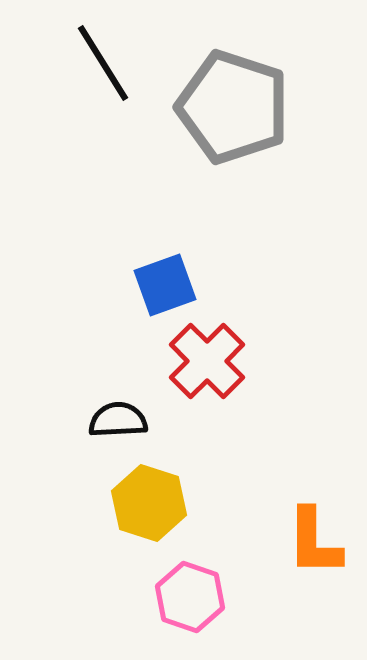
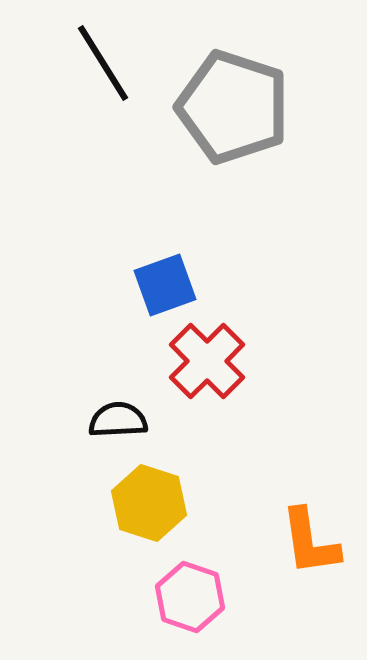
orange L-shape: moved 4 px left; rotated 8 degrees counterclockwise
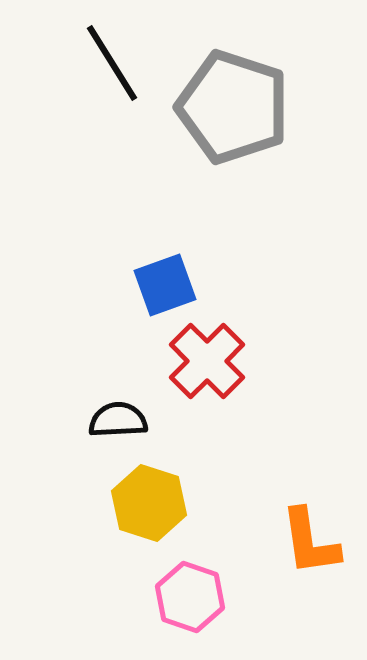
black line: moved 9 px right
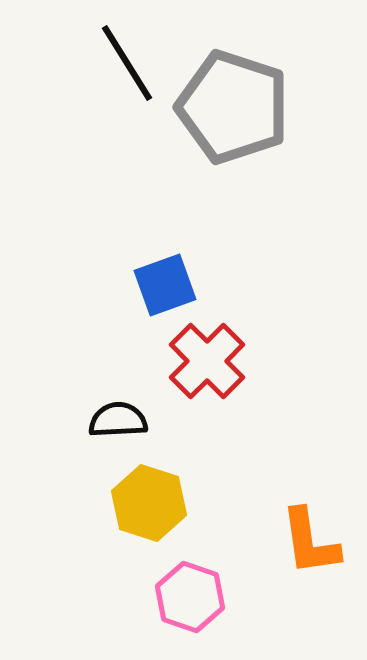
black line: moved 15 px right
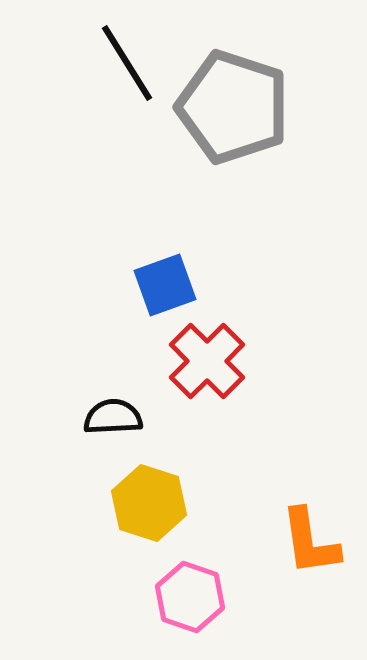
black semicircle: moved 5 px left, 3 px up
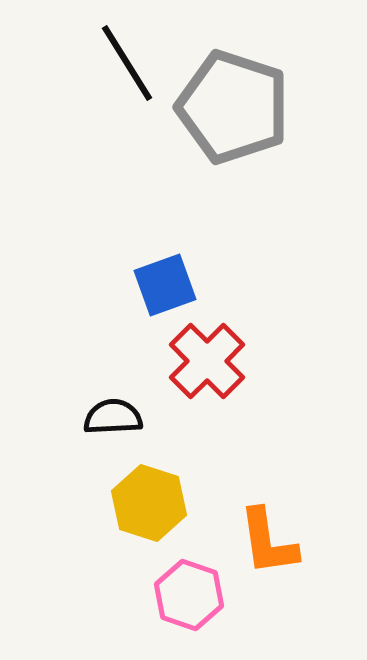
orange L-shape: moved 42 px left
pink hexagon: moved 1 px left, 2 px up
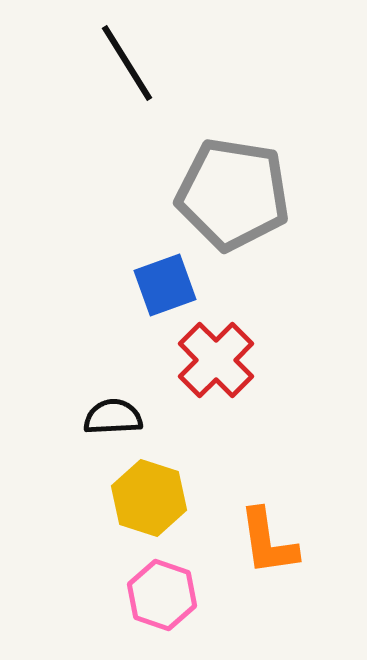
gray pentagon: moved 87 px down; rotated 9 degrees counterclockwise
red cross: moved 9 px right, 1 px up
yellow hexagon: moved 5 px up
pink hexagon: moved 27 px left
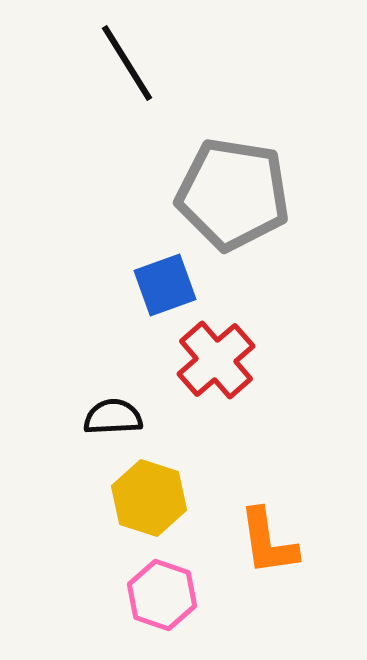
red cross: rotated 4 degrees clockwise
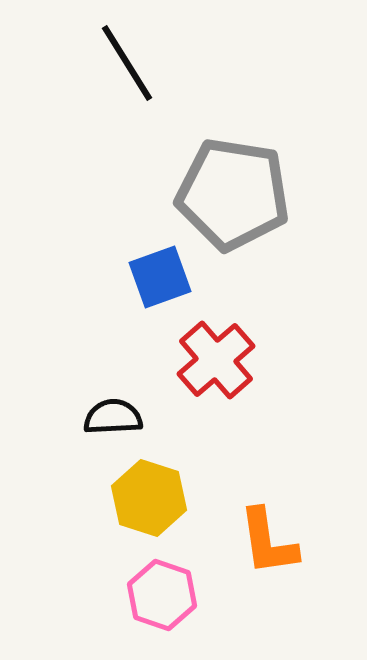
blue square: moved 5 px left, 8 px up
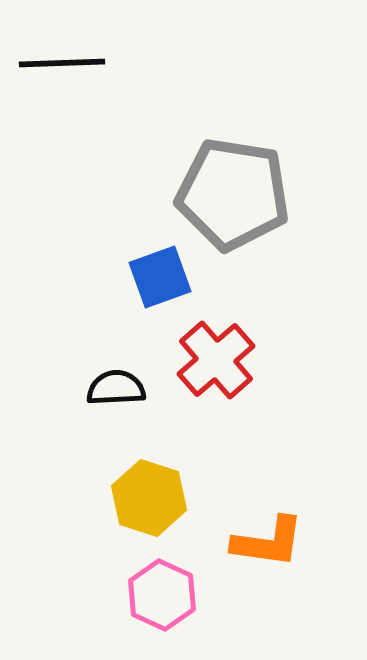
black line: moved 65 px left; rotated 60 degrees counterclockwise
black semicircle: moved 3 px right, 29 px up
orange L-shape: rotated 74 degrees counterclockwise
pink hexagon: rotated 6 degrees clockwise
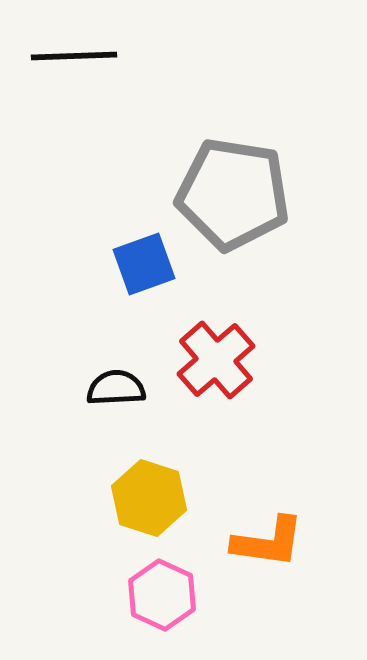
black line: moved 12 px right, 7 px up
blue square: moved 16 px left, 13 px up
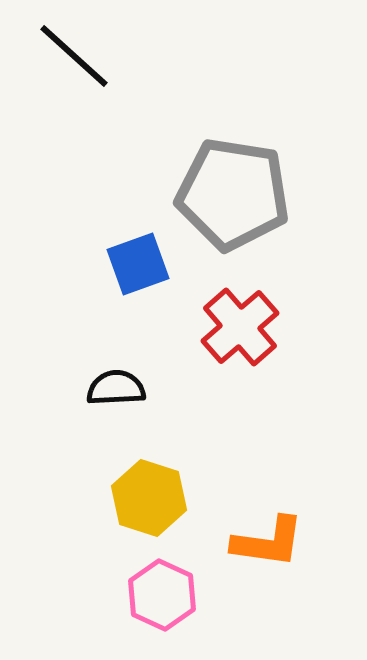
black line: rotated 44 degrees clockwise
blue square: moved 6 px left
red cross: moved 24 px right, 33 px up
